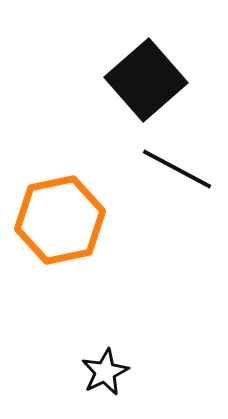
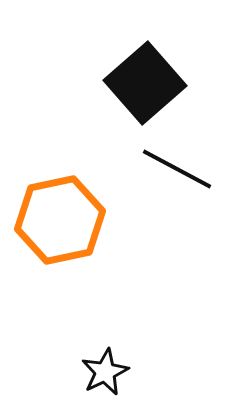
black square: moved 1 px left, 3 px down
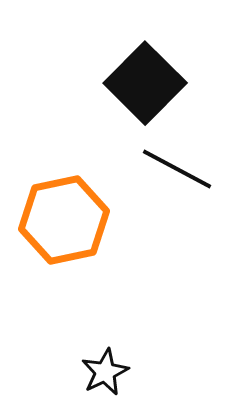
black square: rotated 4 degrees counterclockwise
orange hexagon: moved 4 px right
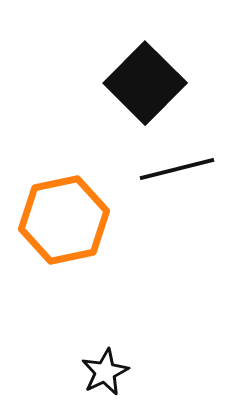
black line: rotated 42 degrees counterclockwise
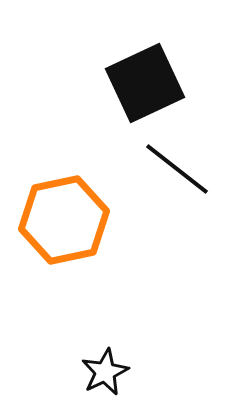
black square: rotated 20 degrees clockwise
black line: rotated 52 degrees clockwise
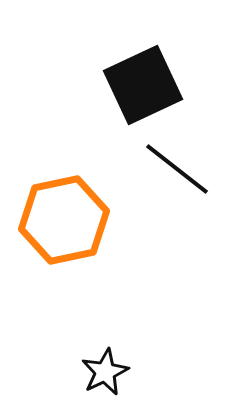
black square: moved 2 px left, 2 px down
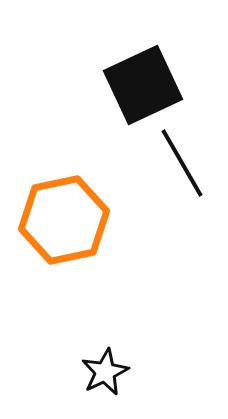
black line: moved 5 px right, 6 px up; rotated 22 degrees clockwise
